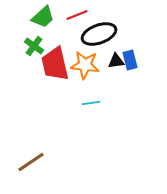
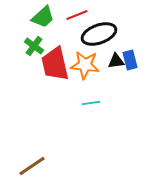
brown line: moved 1 px right, 4 px down
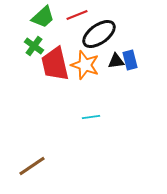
black ellipse: rotated 16 degrees counterclockwise
orange star: rotated 12 degrees clockwise
cyan line: moved 14 px down
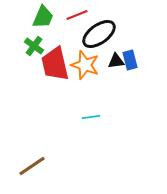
green trapezoid: rotated 25 degrees counterclockwise
